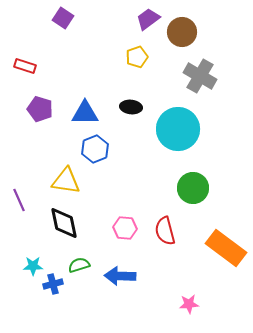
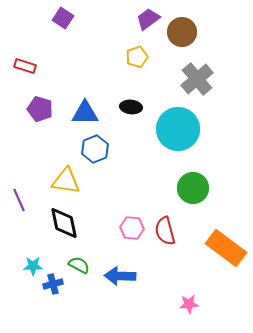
gray cross: moved 3 px left, 3 px down; rotated 20 degrees clockwise
pink hexagon: moved 7 px right
green semicircle: rotated 45 degrees clockwise
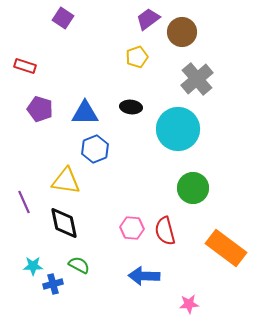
purple line: moved 5 px right, 2 px down
blue arrow: moved 24 px right
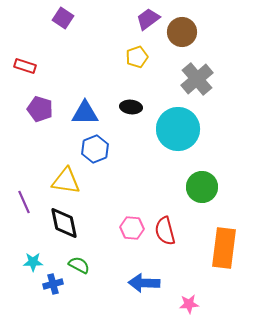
green circle: moved 9 px right, 1 px up
orange rectangle: moved 2 px left; rotated 60 degrees clockwise
cyan star: moved 4 px up
blue arrow: moved 7 px down
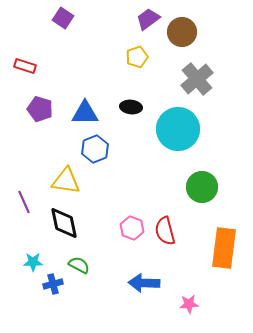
pink hexagon: rotated 15 degrees clockwise
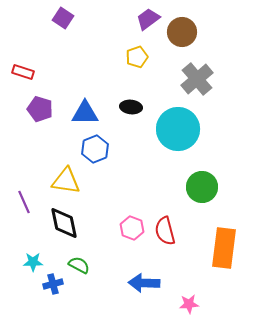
red rectangle: moved 2 px left, 6 px down
